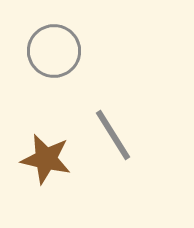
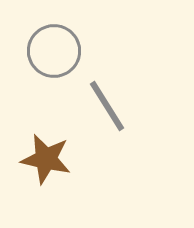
gray line: moved 6 px left, 29 px up
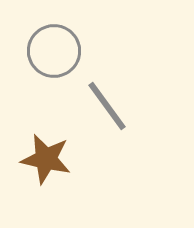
gray line: rotated 4 degrees counterclockwise
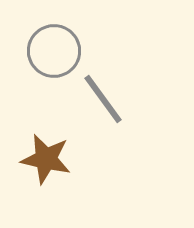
gray line: moved 4 px left, 7 px up
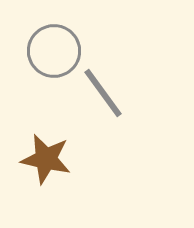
gray line: moved 6 px up
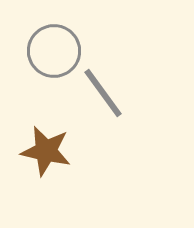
brown star: moved 8 px up
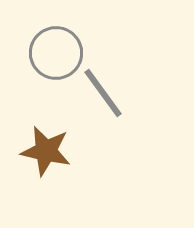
gray circle: moved 2 px right, 2 px down
